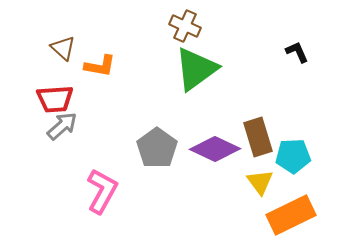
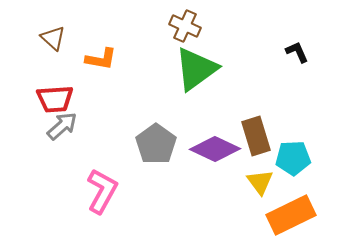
brown triangle: moved 10 px left, 10 px up
orange L-shape: moved 1 px right, 7 px up
brown rectangle: moved 2 px left, 1 px up
gray pentagon: moved 1 px left, 4 px up
cyan pentagon: moved 2 px down
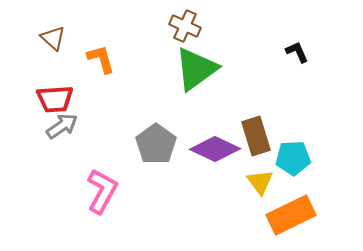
orange L-shape: rotated 116 degrees counterclockwise
gray arrow: rotated 8 degrees clockwise
